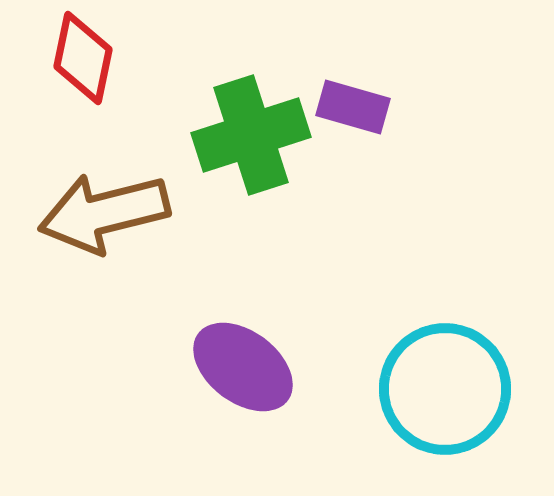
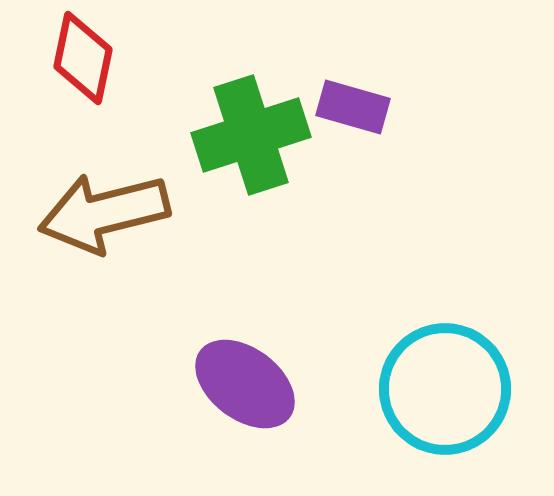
purple ellipse: moved 2 px right, 17 px down
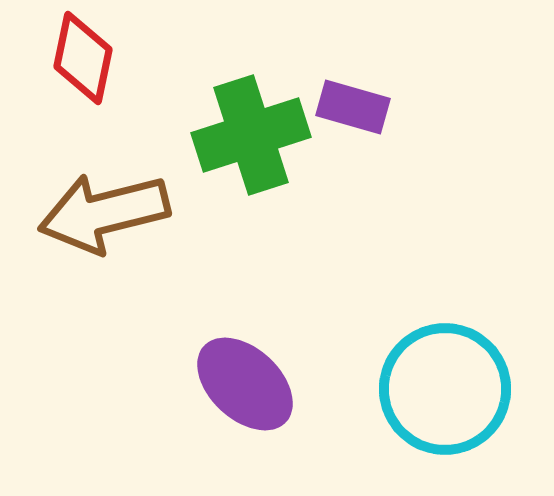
purple ellipse: rotated 6 degrees clockwise
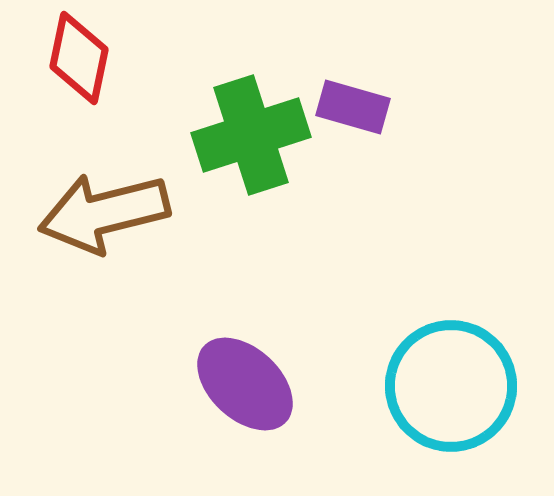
red diamond: moved 4 px left
cyan circle: moved 6 px right, 3 px up
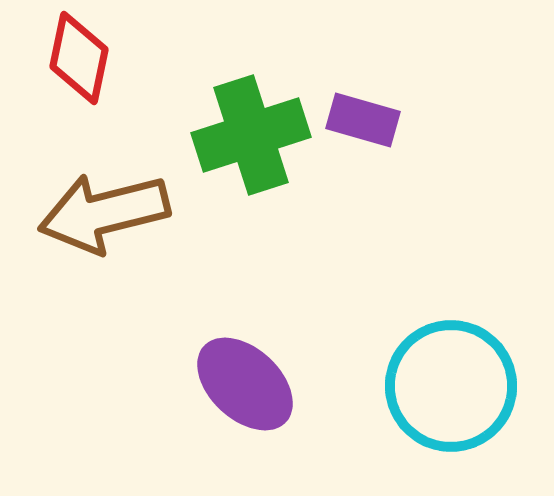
purple rectangle: moved 10 px right, 13 px down
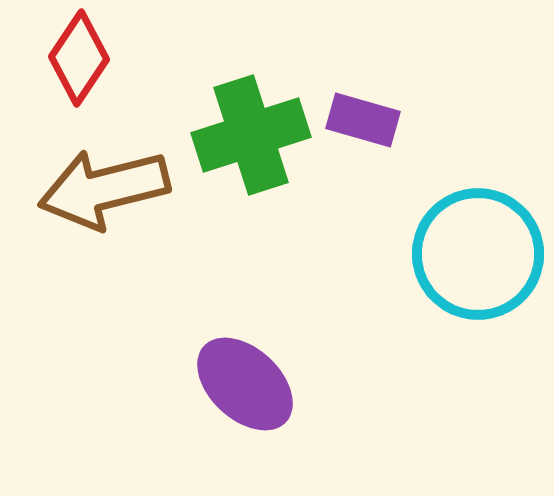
red diamond: rotated 22 degrees clockwise
brown arrow: moved 24 px up
cyan circle: moved 27 px right, 132 px up
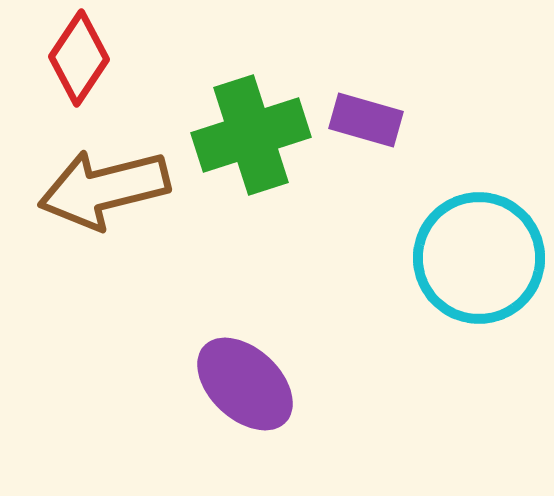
purple rectangle: moved 3 px right
cyan circle: moved 1 px right, 4 px down
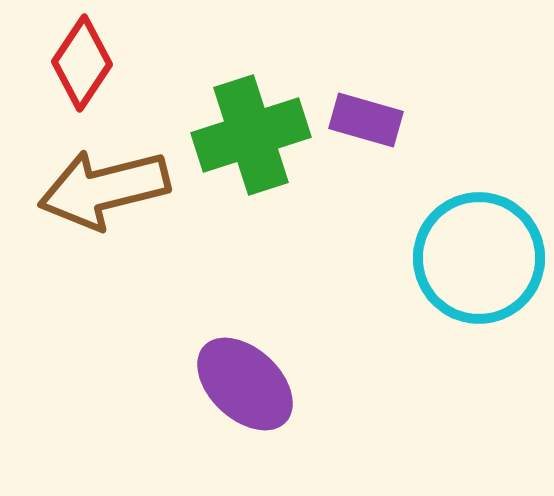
red diamond: moved 3 px right, 5 px down
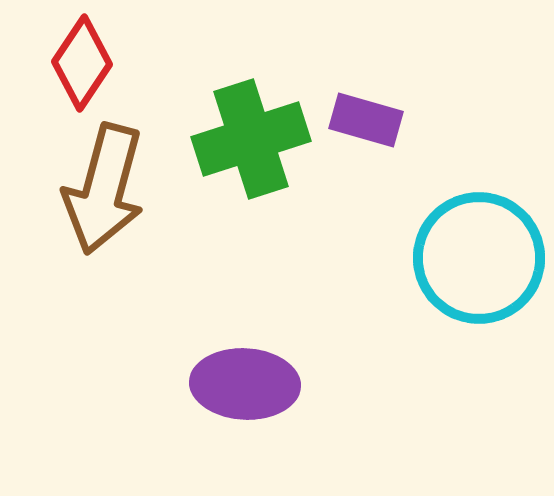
green cross: moved 4 px down
brown arrow: rotated 61 degrees counterclockwise
purple ellipse: rotated 40 degrees counterclockwise
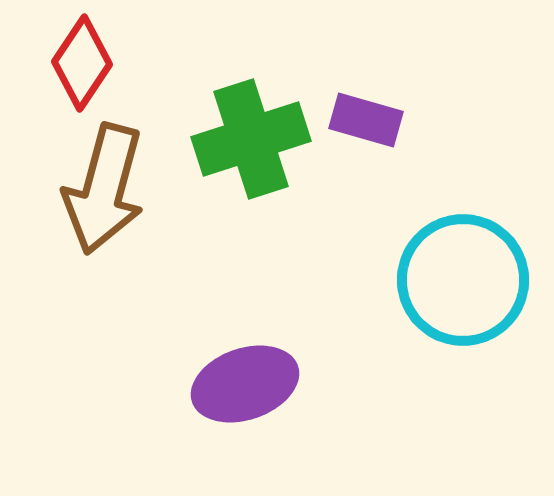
cyan circle: moved 16 px left, 22 px down
purple ellipse: rotated 22 degrees counterclockwise
